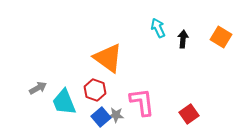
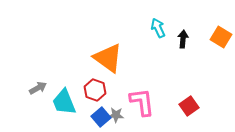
red square: moved 8 px up
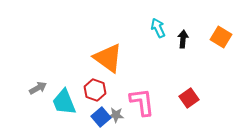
red square: moved 8 px up
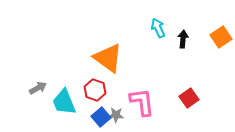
orange square: rotated 25 degrees clockwise
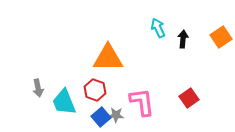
orange triangle: rotated 36 degrees counterclockwise
gray arrow: rotated 108 degrees clockwise
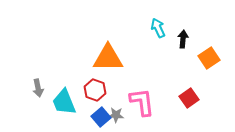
orange square: moved 12 px left, 21 px down
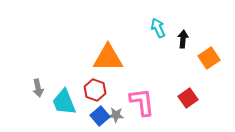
red square: moved 1 px left
blue square: moved 1 px left, 1 px up
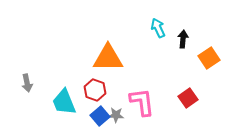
gray arrow: moved 11 px left, 5 px up
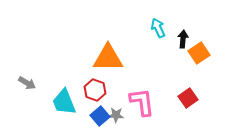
orange square: moved 10 px left, 5 px up
gray arrow: rotated 48 degrees counterclockwise
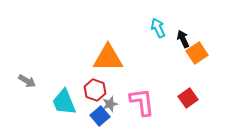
black arrow: rotated 30 degrees counterclockwise
orange square: moved 2 px left
gray arrow: moved 2 px up
gray star: moved 6 px left, 11 px up; rotated 21 degrees counterclockwise
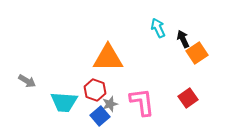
cyan trapezoid: rotated 64 degrees counterclockwise
